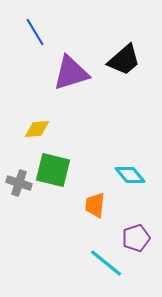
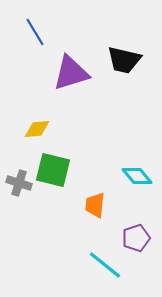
black trapezoid: rotated 54 degrees clockwise
cyan diamond: moved 7 px right, 1 px down
cyan line: moved 1 px left, 2 px down
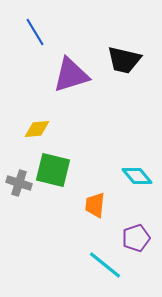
purple triangle: moved 2 px down
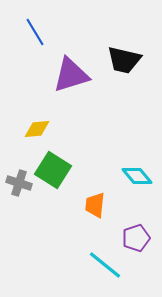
green square: rotated 18 degrees clockwise
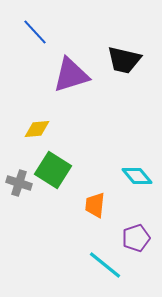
blue line: rotated 12 degrees counterclockwise
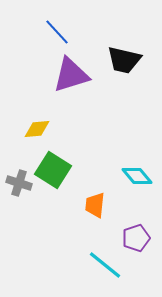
blue line: moved 22 px right
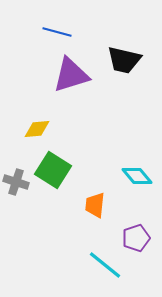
blue line: rotated 32 degrees counterclockwise
gray cross: moved 3 px left, 1 px up
